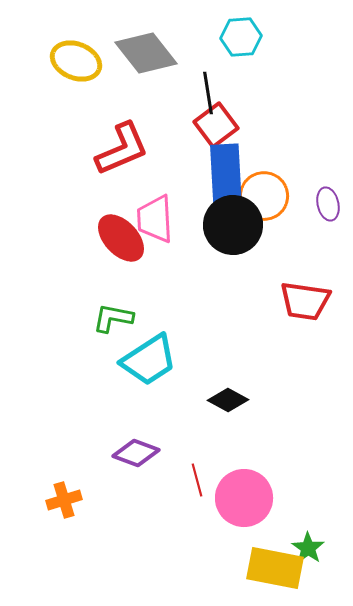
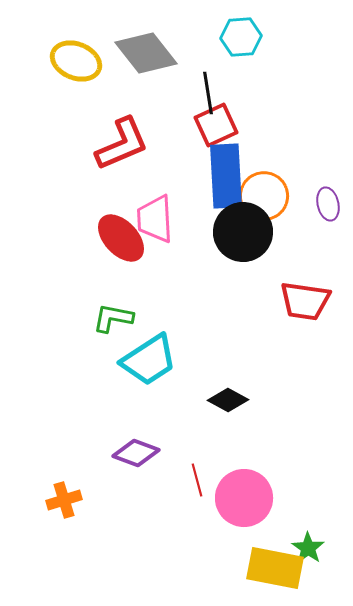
red square: rotated 12 degrees clockwise
red L-shape: moved 5 px up
black circle: moved 10 px right, 7 px down
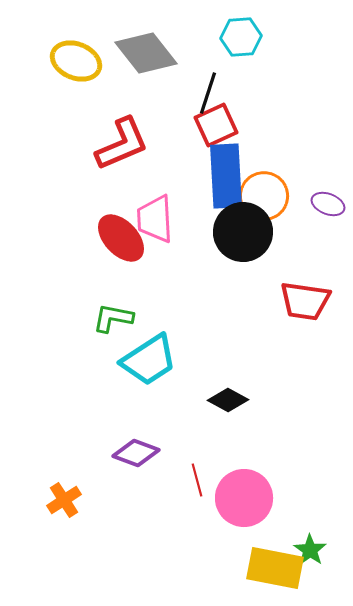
black line: rotated 27 degrees clockwise
purple ellipse: rotated 56 degrees counterclockwise
orange cross: rotated 16 degrees counterclockwise
green star: moved 2 px right, 2 px down
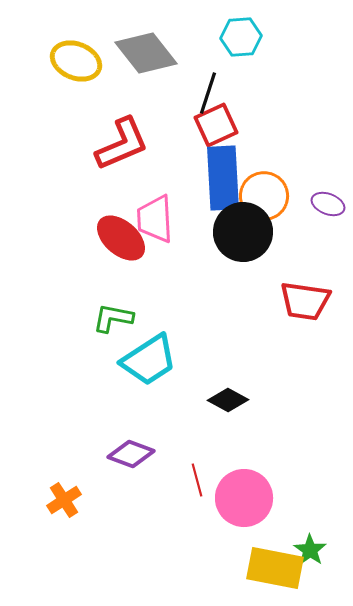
blue rectangle: moved 3 px left, 2 px down
red ellipse: rotated 6 degrees counterclockwise
purple diamond: moved 5 px left, 1 px down
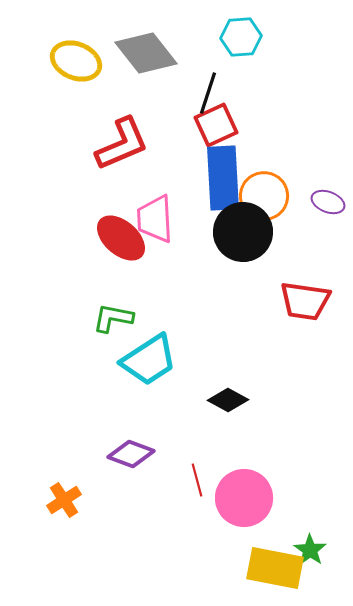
purple ellipse: moved 2 px up
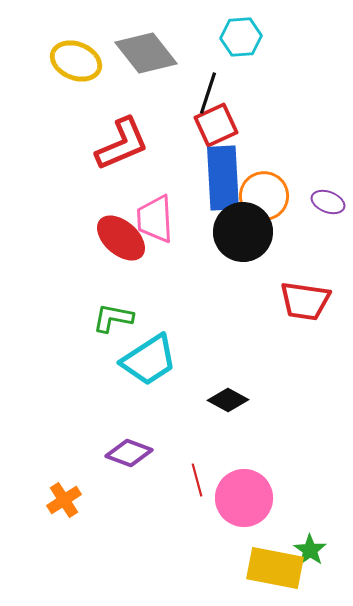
purple diamond: moved 2 px left, 1 px up
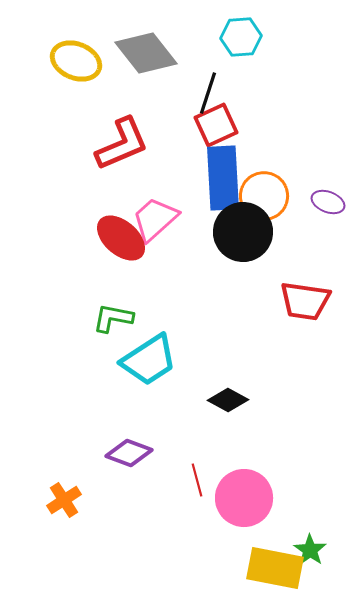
pink trapezoid: rotated 51 degrees clockwise
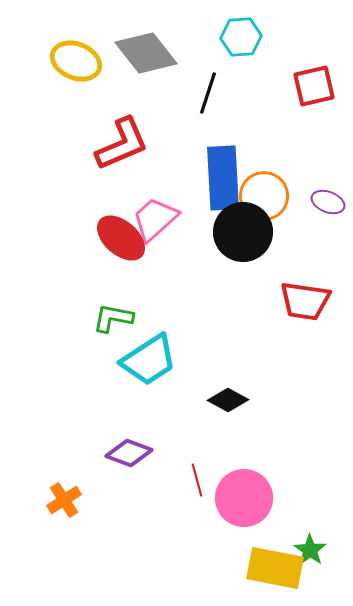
red square: moved 98 px right, 39 px up; rotated 12 degrees clockwise
